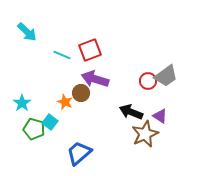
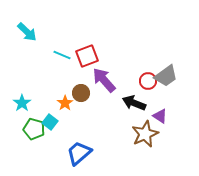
red square: moved 3 px left, 6 px down
purple arrow: moved 9 px right, 1 px down; rotated 32 degrees clockwise
orange star: moved 1 px down; rotated 14 degrees clockwise
black arrow: moved 3 px right, 9 px up
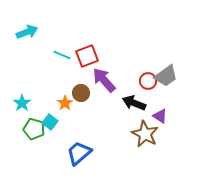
cyan arrow: rotated 65 degrees counterclockwise
brown star: rotated 20 degrees counterclockwise
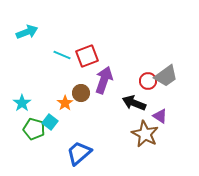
purple arrow: rotated 60 degrees clockwise
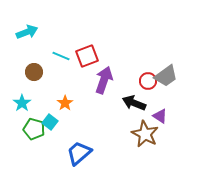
cyan line: moved 1 px left, 1 px down
brown circle: moved 47 px left, 21 px up
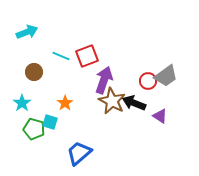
cyan square: rotated 21 degrees counterclockwise
brown star: moved 33 px left, 33 px up
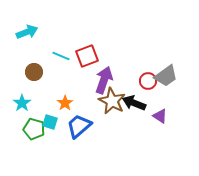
blue trapezoid: moved 27 px up
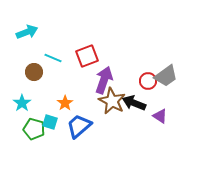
cyan line: moved 8 px left, 2 px down
